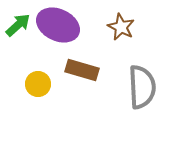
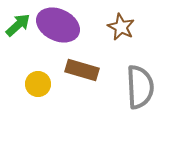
gray semicircle: moved 2 px left
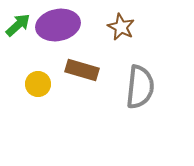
purple ellipse: rotated 36 degrees counterclockwise
gray semicircle: rotated 9 degrees clockwise
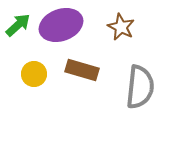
purple ellipse: moved 3 px right; rotated 9 degrees counterclockwise
yellow circle: moved 4 px left, 10 px up
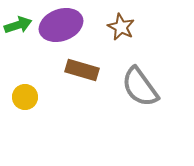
green arrow: rotated 24 degrees clockwise
yellow circle: moved 9 px left, 23 px down
gray semicircle: rotated 138 degrees clockwise
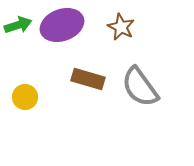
purple ellipse: moved 1 px right
brown rectangle: moved 6 px right, 9 px down
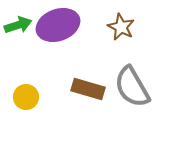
purple ellipse: moved 4 px left
brown rectangle: moved 10 px down
gray semicircle: moved 8 px left; rotated 6 degrees clockwise
yellow circle: moved 1 px right
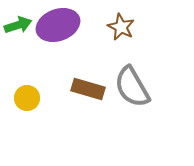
yellow circle: moved 1 px right, 1 px down
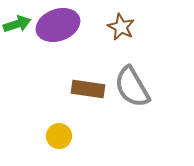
green arrow: moved 1 px left, 1 px up
brown rectangle: rotated 8 degrees counterclockwise
yellow circle: moved 32 px right, 38 px down
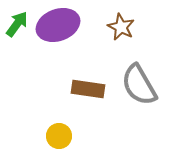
green arrow: rotated 36 degrees counterclockwise
gray semicircle: moved 7 px right, 2 px up
